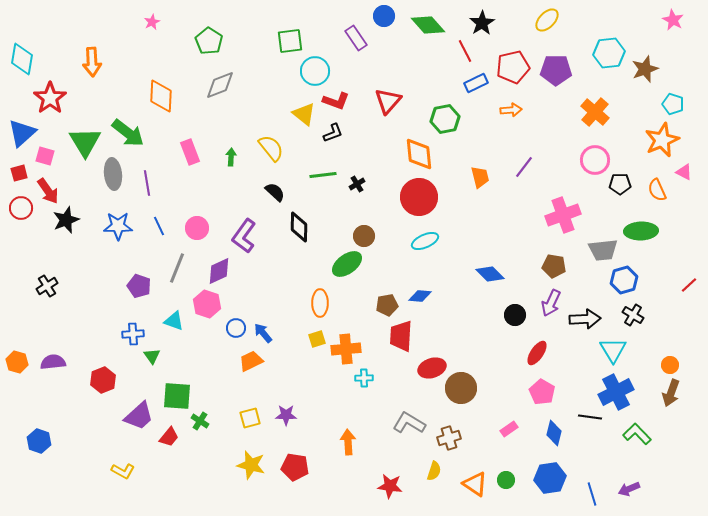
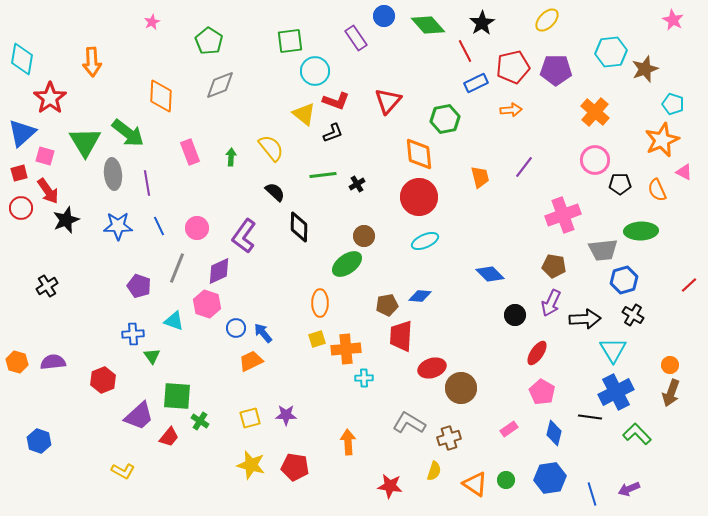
cyan hexagon at (609, 53): moved 2 px right, 1 px up
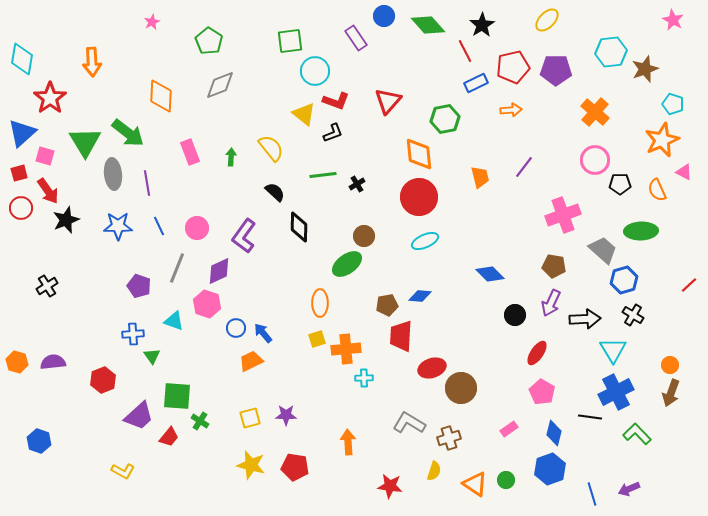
black star at (482, 23): moved 2 px down
gray trapezoid at (603, 250): rotated 132 degrees counterclockwise
blue hexagon at (550, 478): moved 9 px up; rotated 12 degrees counterclockwise
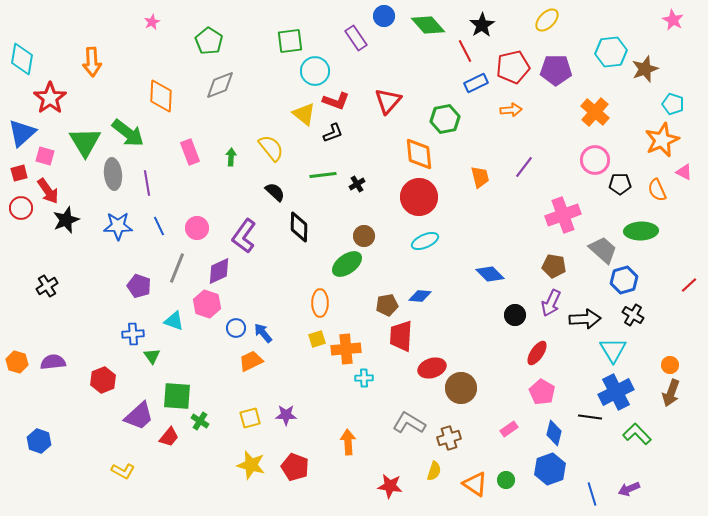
red pentagon at (295, 467): rotated 12 degrees clockwise
